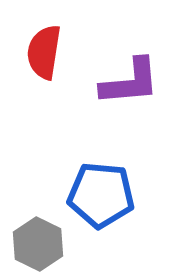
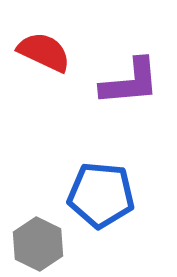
red semicircle: rotated 106 degrees clockwise
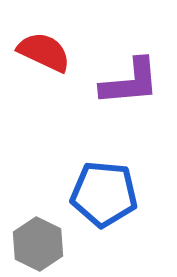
blue pentagon: moved 3 px right, 1 px up
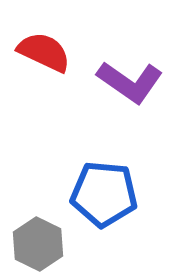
purple L-shape: rotated 40 degrees clockwise
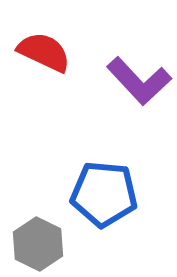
purple L-shape: moved 9 px right, 1 px up; rotated 12 degrees clockwise
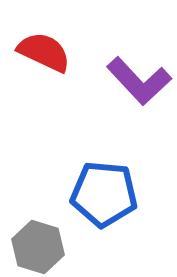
gray hexagon: moved 3 px down; rotated 9 degrees counterclockwise
